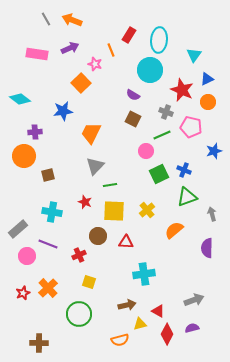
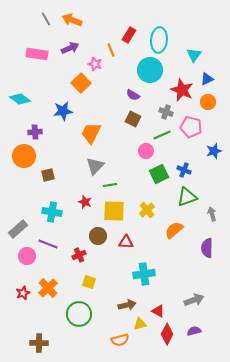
purple semicircle at (192, 328): moved 2 px right, 3 px down
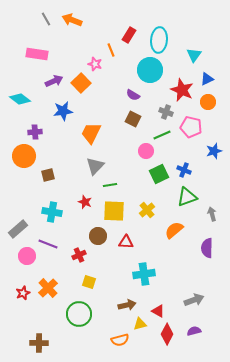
purple arrow at (70, 48): moved 16 px left, 33 px down
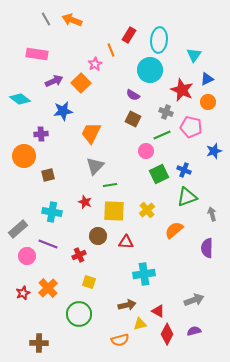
pink star at (95, 64): rotated 24 degrees clockwise
purple cross at (35, 132): moved 6 px right, 2 px down
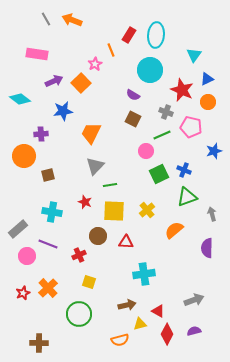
cyan ellipse at (159, 40): moved 3 px left, 5 px up
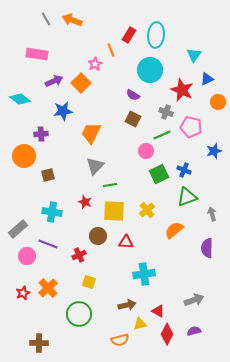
orange circle at (208, 102): moved 10 px right
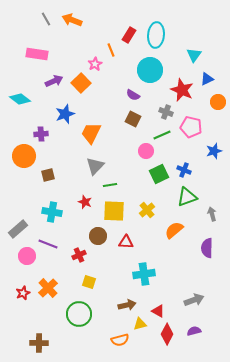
blue star at (63, 111): moved 2 px right, 3 px down; rotated 12 degrees counterclockwise
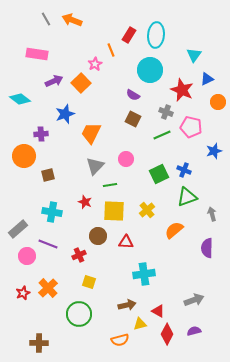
pink circle at (146, 151): moved 20 px left, 8 px down
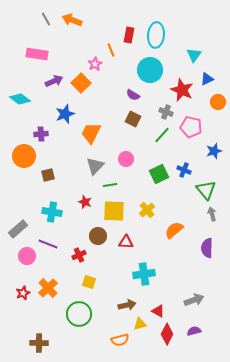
red rectangle at (129, 35): rotated 21 degrees counterclockwise
green line at (162, 135): rotated 24 degrees counterclockwise
green triangle at (187, 197): moved 19 px right, 7 px up; rotated 50 degrees counterclockwise
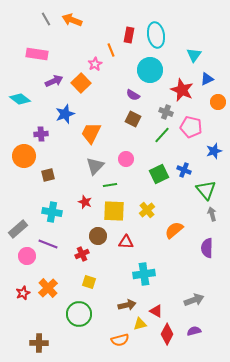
cyan ellipse at (156, 35): rotated 15 degrees counterclockwise
red cross at (79, 255): moved 3 px right, 1 px up
red triangle at (158, 311): moved 2 px left
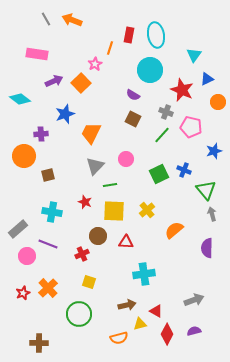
orange line at (111, 50): moved 1 px left, 2 px up; rotated 40 degrees clockwise
orange semicircle at (120, 340): moved 1 px left, 2 px up
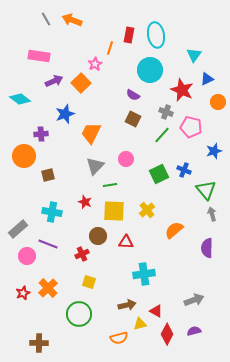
pink rectangle at (37, 54): moved 2 px right, 2 px down
